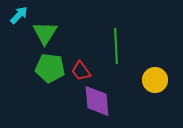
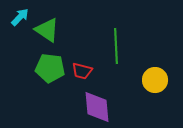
cyan arrow: moved 1 px right, 2 px down
green triangle: moved 2 px right, 3 px up; rotated 28 degrees counterclockwise
red trapezoid: moved 1 px right; rotated 40 degrees counterclockwise
purple diamond: moved 6 px down
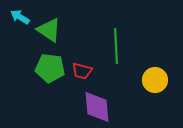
cyan arrow: rotated 102 degrees counterclockwise
green triangle: moved 2 px right
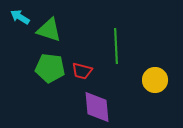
green triangle: rotated 16 degrees counterclockwise
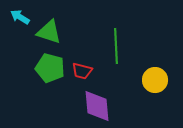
green triangle: moved 2 px down
green pentagon: rotated 8 degrees clockwise
purple diamond: moved 1 px up
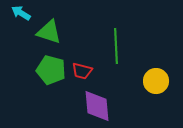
cyan arrow: moved 1 px right, 4 px up
green pentagon: moved 1 px right, 2 px down
yellow circle: moved 1 px right, 1 px down
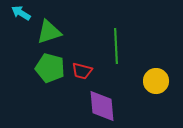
green triangle: rotated 36 degrees counterclockwise
green pentagon: moved 1 px left, 2 px up
purple diamond: moved 5 px right
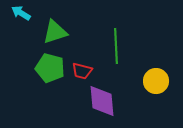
green triangle: moved 6 px right
purple diamond: moved 5 px up
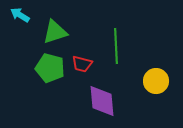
cyan arrow: moved 1 px left, 2 px down
red trapezoid: moved 7 px up
